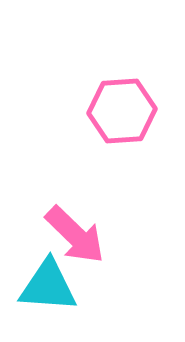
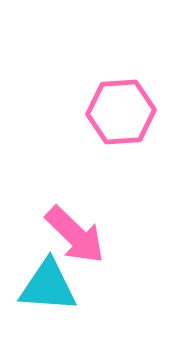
pink hexagon: moved 1 px left, 1 px down
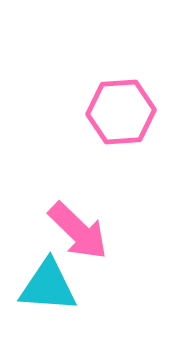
pink arrow: moved 3 px right, 4 px up
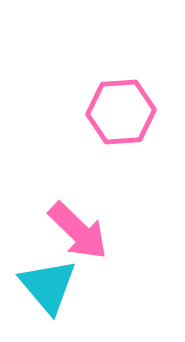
cyan triangle: rotated 46 degrees clockwise
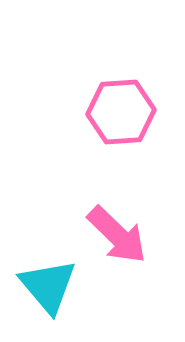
pink arrow: moved 39 px right, 4 px down
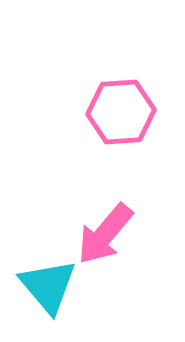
pink arrow: moved 12 px left, 1 px up; rotated 86 degrees clockwise
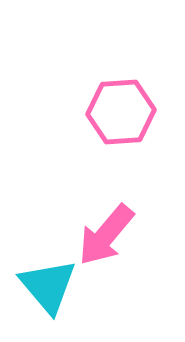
pink arrow: moved 1 px right, 1 px down
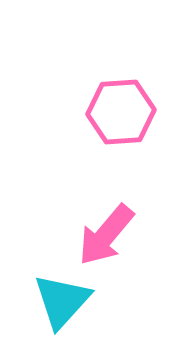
cyan triangle: moved 14 px right, 15 px down; rotated 22 degrees clockwise
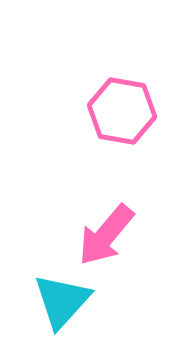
pink hexagon: moved 1 px right, 1 px up; rotated 14 degrees clockwise
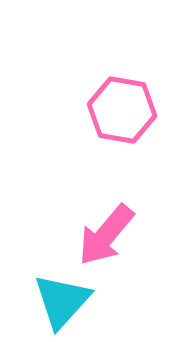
pink hexagon: moved 1 px up
